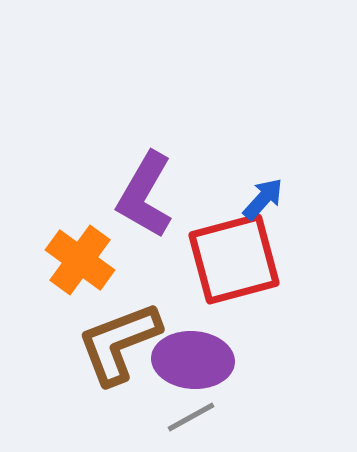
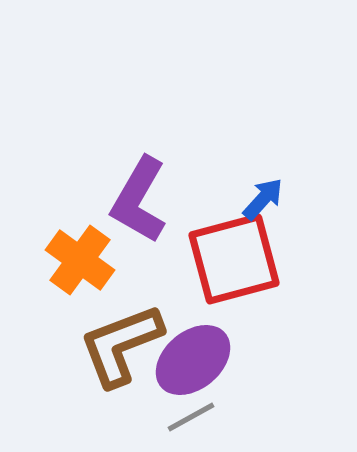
purple L-shape: moved 6 px left, 5 px down
brown L-shape: moved 2 px right, 2 px down
purple ellipse: rotated 44 degrees counterclockwise
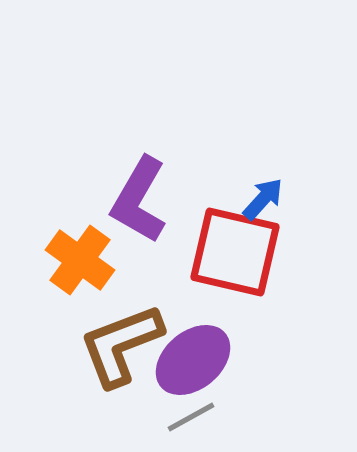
red square: moved 1 px right, 7 px up; rotated 28 degrees clockwise
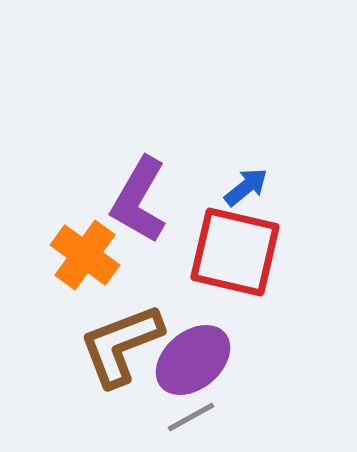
blue arrow: moved 17 px left, 12 px up; rotated 9 degrees clockwise
orange cross: moved 5 px right, 5 px up
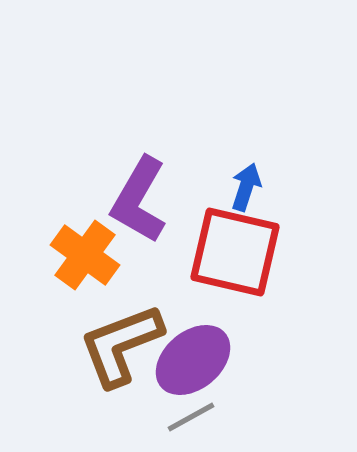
blue arrow: rotated 33 degrees counterclockwise
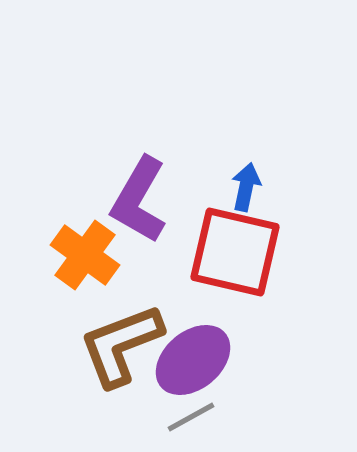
blue arrow: rotated 6 degrees counterclockwise
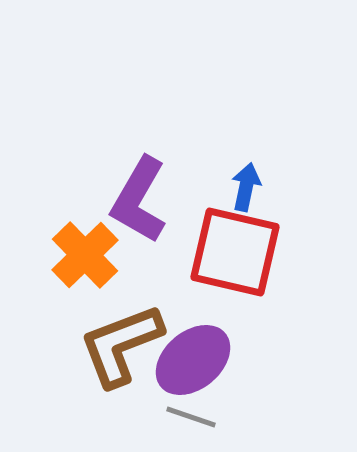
orange cross: rotated 10 degrees clockwise
gray line: rotated 48 degrees clockwise
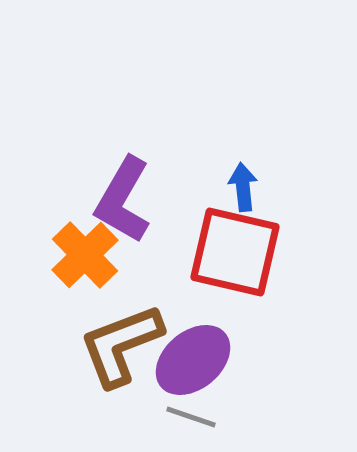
blue arrow: moved 3 px left; rotated 18 degrees counterclockwise
purple L-shape: moved 16 px left
